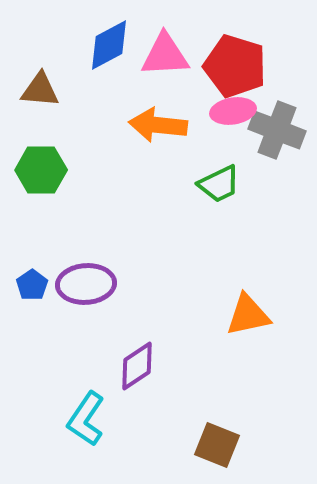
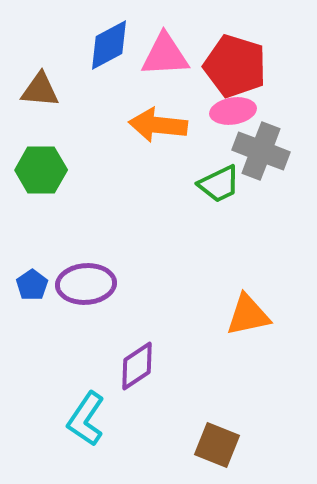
gray cross: moved 16 px left, 21 px down
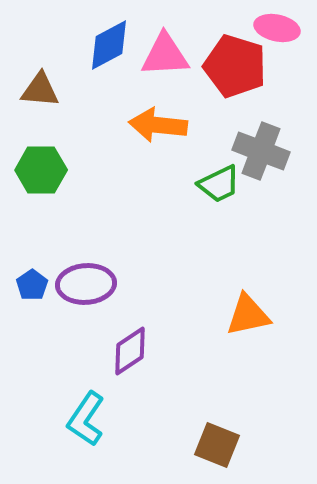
pink ellipse: moved 44 px right, 83 px up; rotated 21 degrees clockwise
purple diamond: moved 7 px left, 15 px up
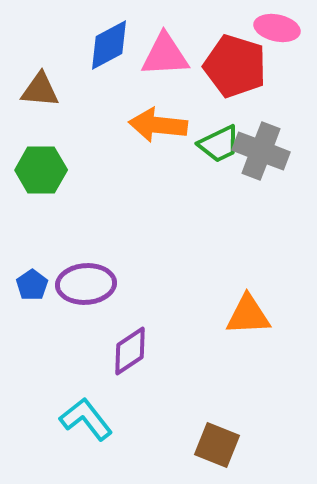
green trapezoid: moved 40 px up
orange triangle: rotated 9 degrees clockwise
cyan L-shape: rotated 108 degrees clockwise
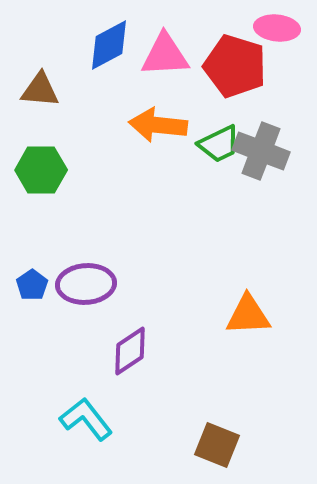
pink ellipse: rotated 6 degrees counterclockwise
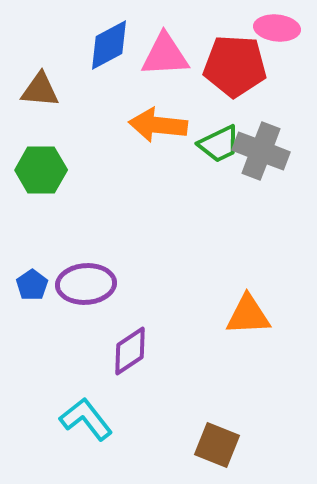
red pentagon: rotated 14 degrees counterclockwise
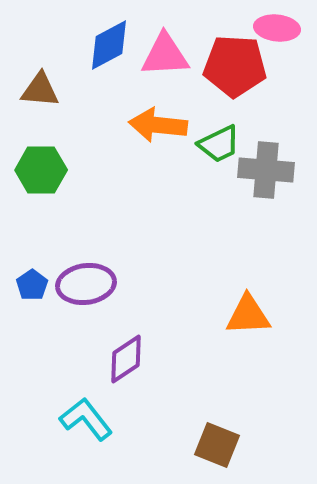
gray cross: moved 5 px right, 19 px down; rotated 16 degrees counterclockwise
purple ellipse: rotated 4 degrees counterclockwise
purple diamond: moved 4 px left, 8 px down
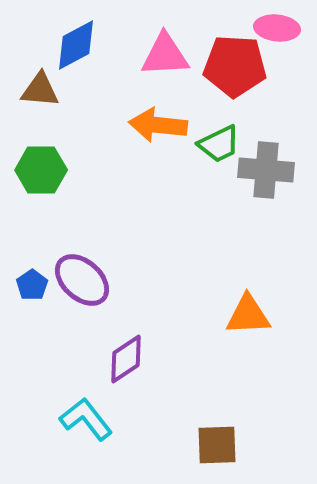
blue diamond: moved 33 px left
purple ellipse: moved 4 px left, 4 px up; rotated 50 degrees clockwise
brown square: rotated 24 degrees counterclockwise
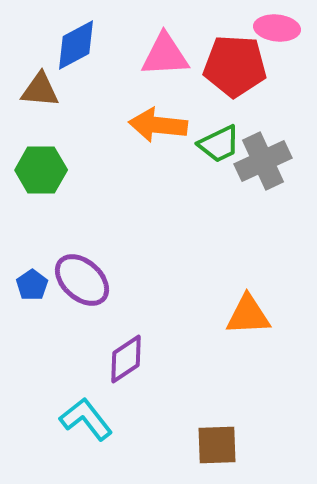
gray cross: moved 3 px left, 9 px up; rotated 30 degrees counterclockwise
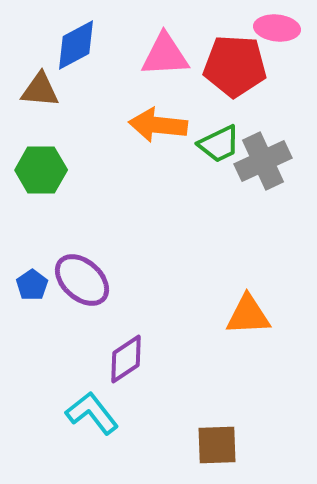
cyan L-shape: moved 6 px right, 6 px up
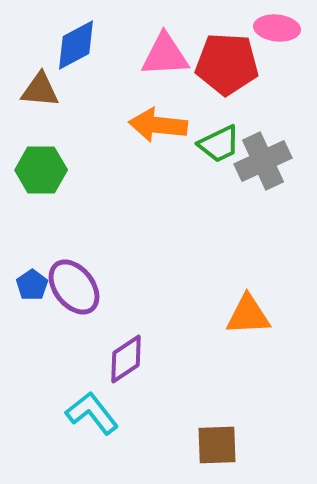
red pentagon: moved 8 px left, 2 px up
purple ellipse: moved 8 px left, 7 px down; rotated 10 degrees clockwise
